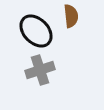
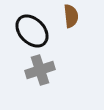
black ellipse: moved 4 px left
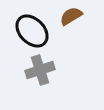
brown semicircle: rotated 115 degrees counterclockwise
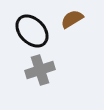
brown semicircle: moved 1 px right, 3 px down
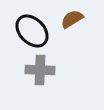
gray cross: rotated 20 degrees clockwise
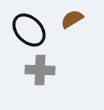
black ellipse: moved 3 px left, 1 px up
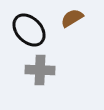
brown semicircle: moved 1 px up
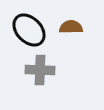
brown semicircle: moved 1 px left, 9 px down; rotated 30 degrees clockwise
